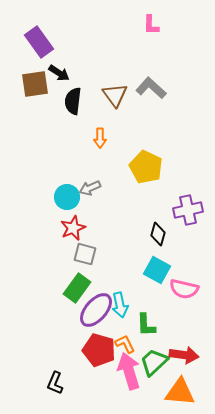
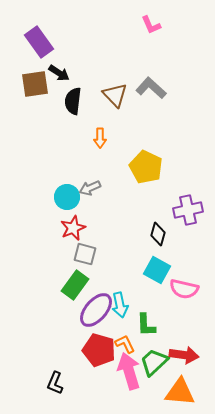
pink L-shape: rotated 25 degrees counterclockwise
brown triangle: rotated 8 degrees counterclockwise
green rectangle: moved 2 px left, 3 px up
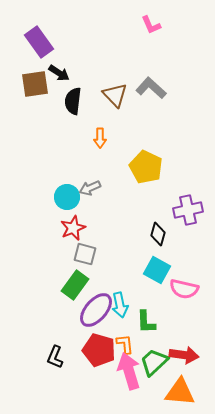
green L-shape: moved 3 px up
orange L-shape: rotated 20 degrees clockwise
black L-shape: moved 26 px up
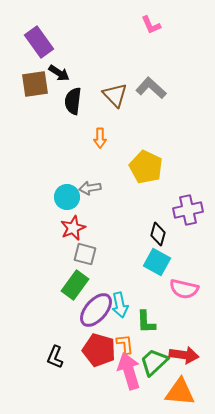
gray arrow: rotated 15 degrees clockwise
cyan square: moved 8 px up
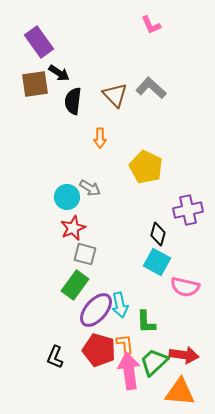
gray arrow: rotated 140 degrees counterclockwise
pink semicircle: moved 1 px right, 2 px up
pink arrow: rotated 9 degrees clockwise
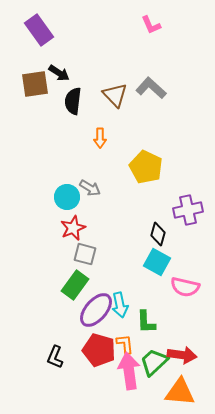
purple rectangle: moved 12 px up
red arrow: moved 2 px left
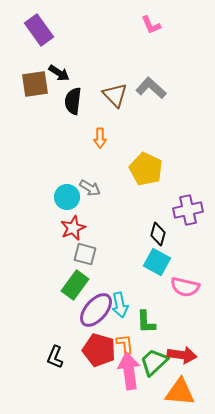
yellow pentagon: moved 2 px down
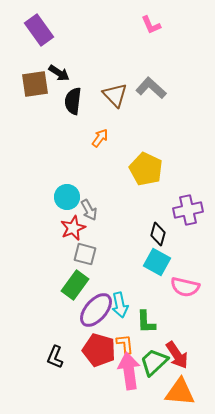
orange arrow: rotated 144 degrees counterclockwise
gray arrow: moved 1 px left, 22 px down; rotated 30 degrees clockwise
red arrow: moved 5 px left; rotated 48 degrees clockwise
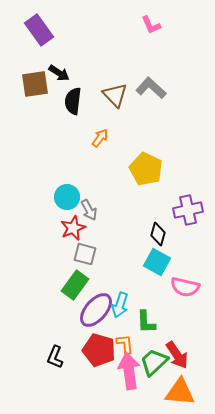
cyan arrow: rotated 30 degrees clockwise
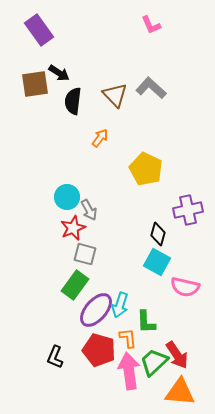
orange L-shape: moved 3 px right, 6 px up
